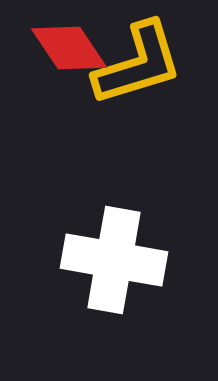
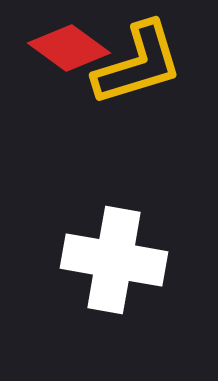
red diamond: rotated 20 degrees counterclockwise
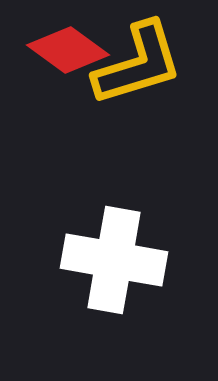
red diamond: moved 1 px left, 2 px down
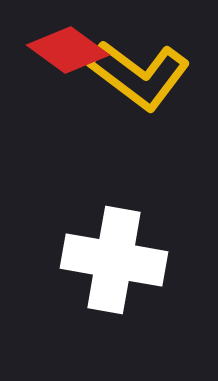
yellow L-shape: moved 1 px right, 11 px down; rotated 54 degrees clockwise
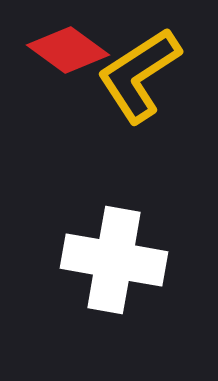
yellow L-shape: rotated 110 degrees clockwise
